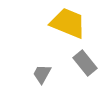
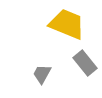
yellow trapezoid: moved 1 px left, 1 px down
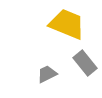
gray trapezoid: moved 5 px right; rotated 35 degrees clockwise
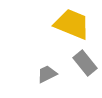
yellow trapezoid: moved 5 px right
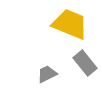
yellow trapezoid: moved 2 px left
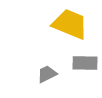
gray rectangle: rotated 50 degrees counterclockwise
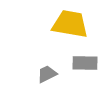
yellow trapezoid: rotated 12 degrees counterclockwise
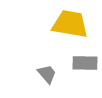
gray trapezoid: rotated 75 degrees clockwise
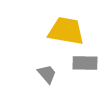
yellow trapezoid: moved 4 px left, 7 px down
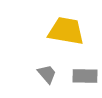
gray rectangle: moved 13 px down
